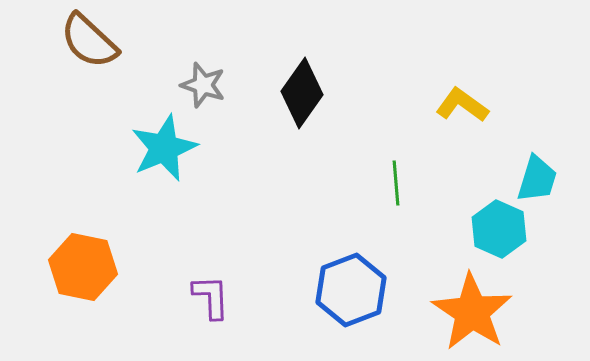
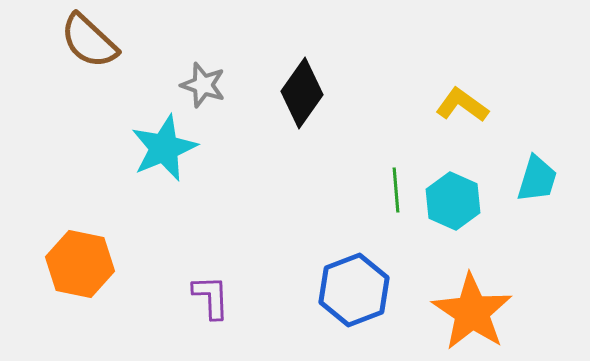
green line: moved 7 px down
cyan hexagon: moved 46 px left, 28 px up
orange hexagon: moved 3 px left, 3 px up
blue hexagon: moved 3 px right
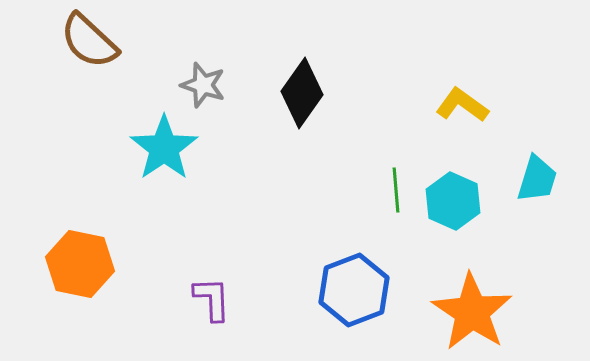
cyan star: rotated 12 degrees counterclockwise
purple L-shape: moved 1 px right, 2 px down
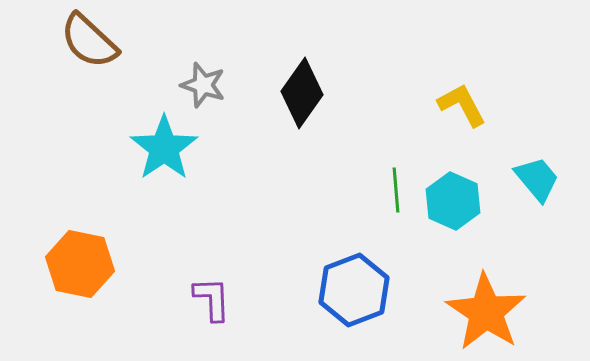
yellow L-shape: rotated 26 degrees clockwise
cyan trapezoid: rotated 57 degrees counterclockwise
orange star: moved 14 px right
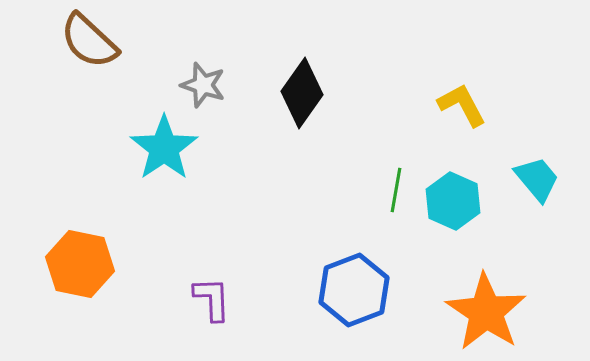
green line: rotated 15 degrees clockwise
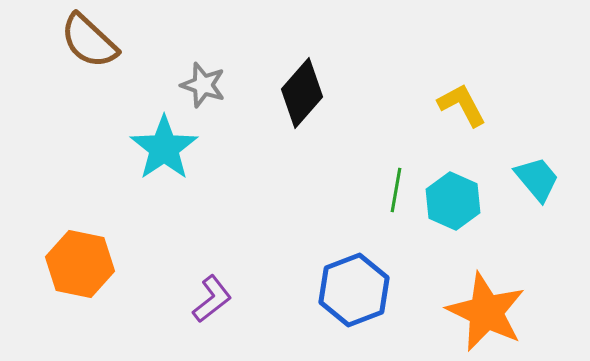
black diamond: rotated 6 degrees clockwise
purple L-shape: rotated 54 degrees clockwise
orange star: rotated 8 degrees counterclockwise
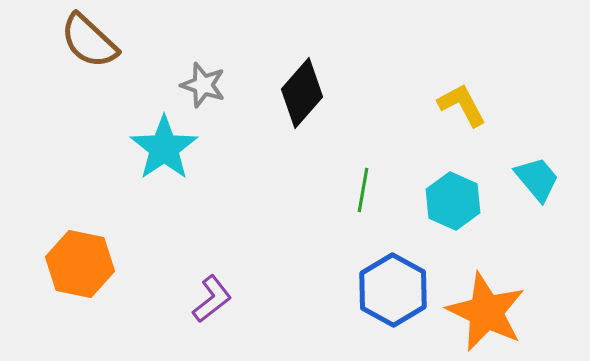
green line: moved 33 px left
blue hexagon: moved 39 px right; rotated 10 degrees counterclockwise
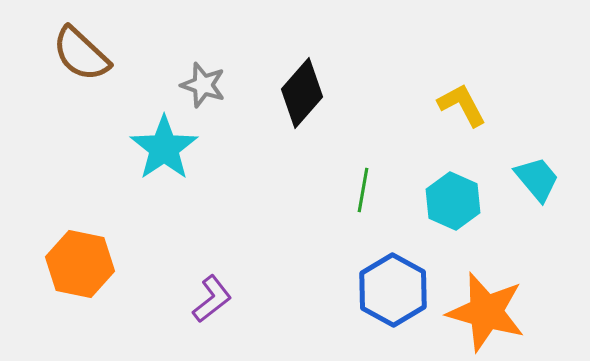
brown semicircle: moved 8 px left, 13 px down
orange star: rotated 10 degrees counterclockwise
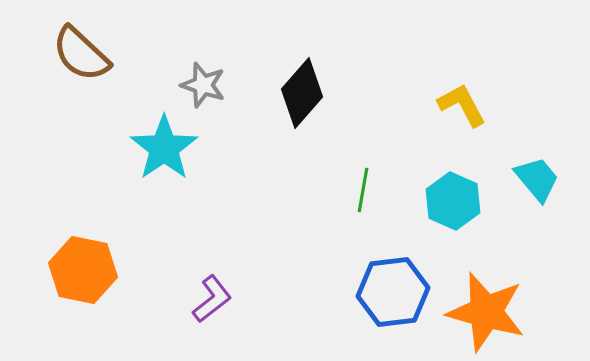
orange hexagon: moved 3 px right, 6 px down
blue hexagon: moved 2 px down; rotated 24 degrees clockwise
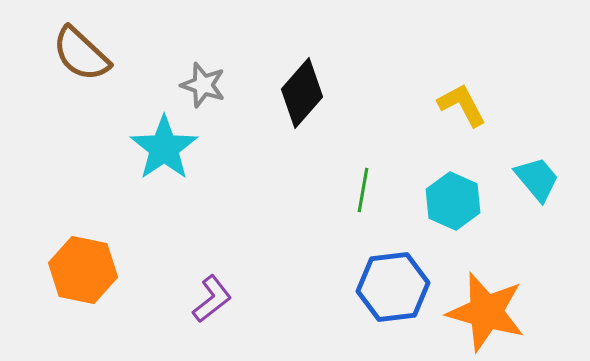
blue hexagon: moved 5 px up
